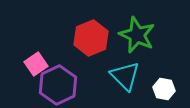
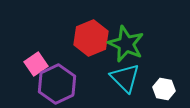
green star: moved 11 px left, 9 px down
cyan triangle: moved 2 px down
purple hexagon: moved 1 px left, 1 px up
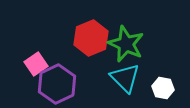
white hexagon: moved 1 px left, 1 px up
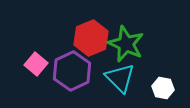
pink square: rotated 15 degrees counterclockwise
cyan triangle: moved 5 px left
purple hexagon: moved 15 px right, 13 px up
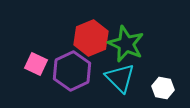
pink square: rotated 15 degrees counterclockwise
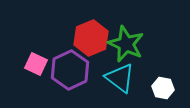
purple hexagon: moved 2 px left, 1 px up
cyan triangle: rotated 8 degrees counterclockwise
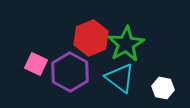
green star: rotated 18 degrees clockwise
purple hexagon: moved 2 px down; rotated 6 degrees counterclockwise
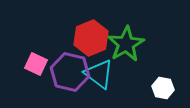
purple hexagon: rotated 15 degrees counterclockwise
cyan triangle: moved 21 px left, 4 px up
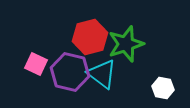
red hexagon: moved 1 px left, 1 px up; rotated 8 degrees clockwise
green star: rotated 12 degrees clockwise
cyan triangle: moved 3 px right
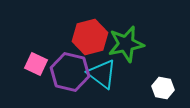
green star: rotated 6 degrees clockwise
